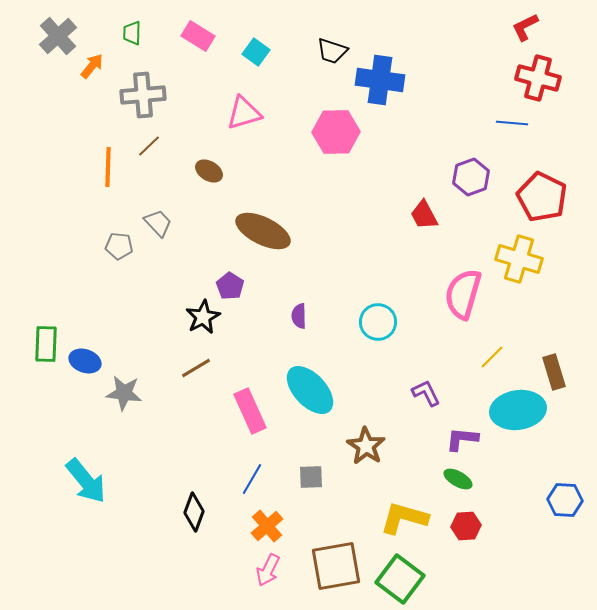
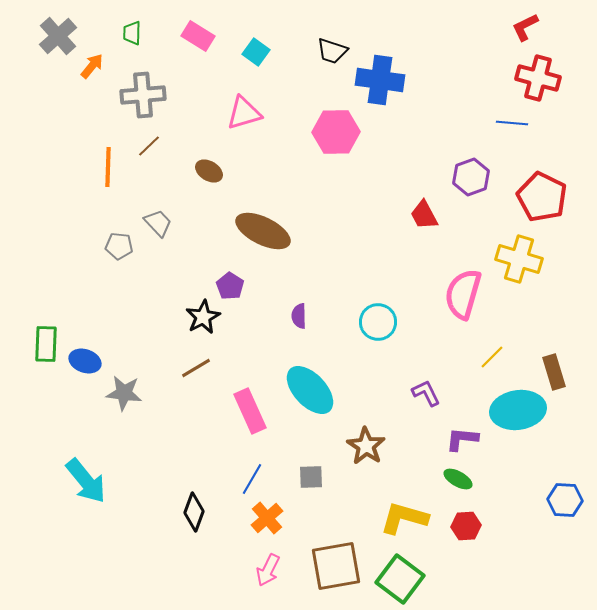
orange cross at (267, 526): moved 8 px up
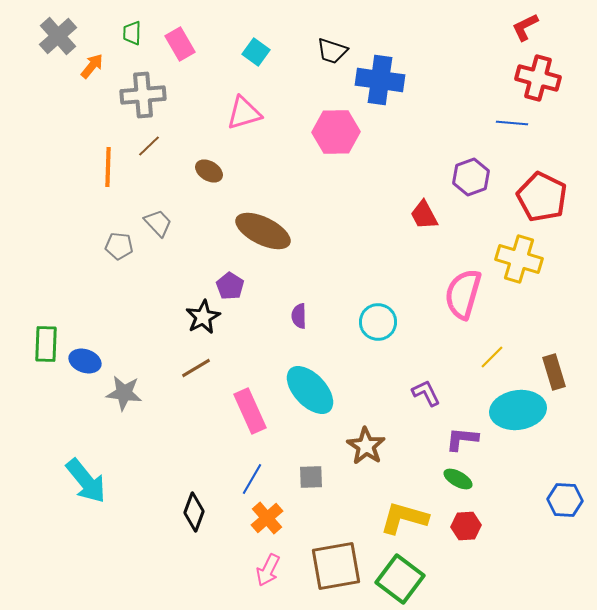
pink rectangle at (198, 36): moved 18 px left, 8 px down; rotated 28 degrees clockwise
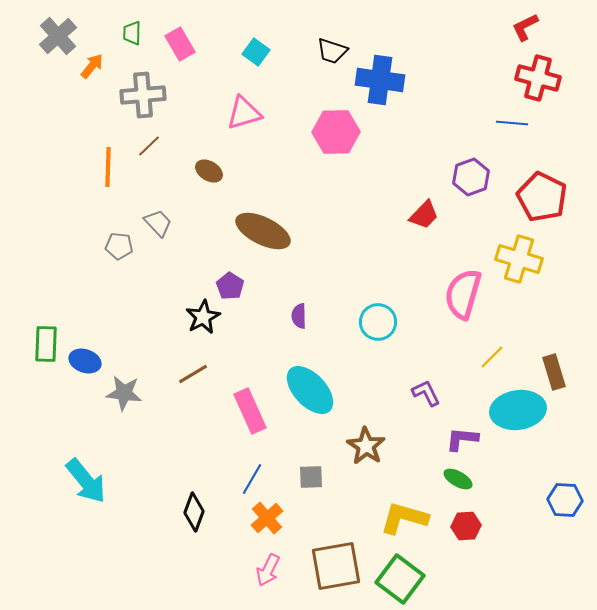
red trapezoid at (424, 215): rotated 108 degrees counterclockwise
brown line at (196, 368): moved 3 px left, 6 px down
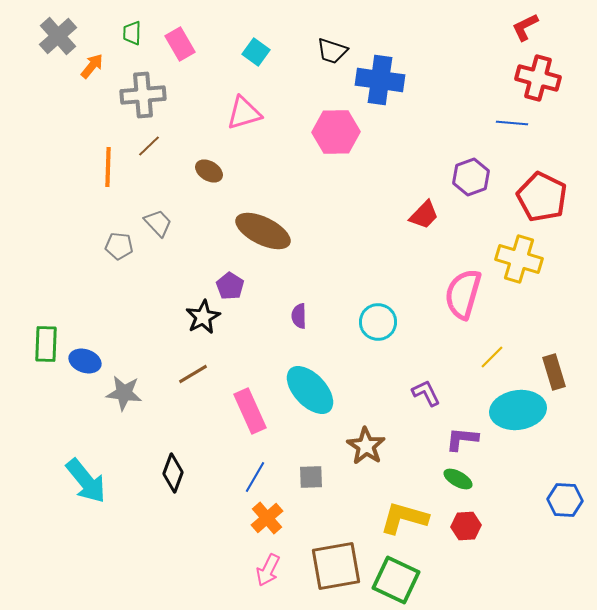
blue line at (252, 479): moved 3 px right, 2 px up
black diamond at (194, 512): moved 21 px left, 39 px up
green square at (400, 579): moved 4 px left, 1 px down; rotated 12 degrees counterclockwise
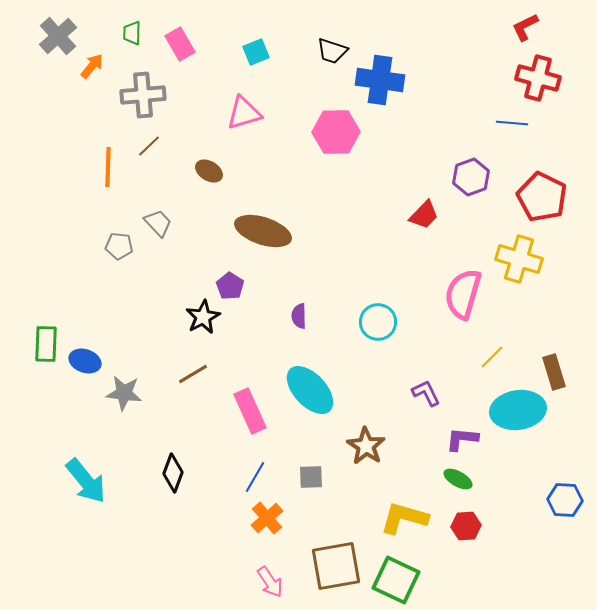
cyan square at (256, 52): rotated 32 degrees clockwise
brown ellipse at (263, 231): rotated 8 degrees counterclockwise
pink arrow at (268, 570): moved 2 px right, 12 px down; rotated 60 degrees counterclockwise
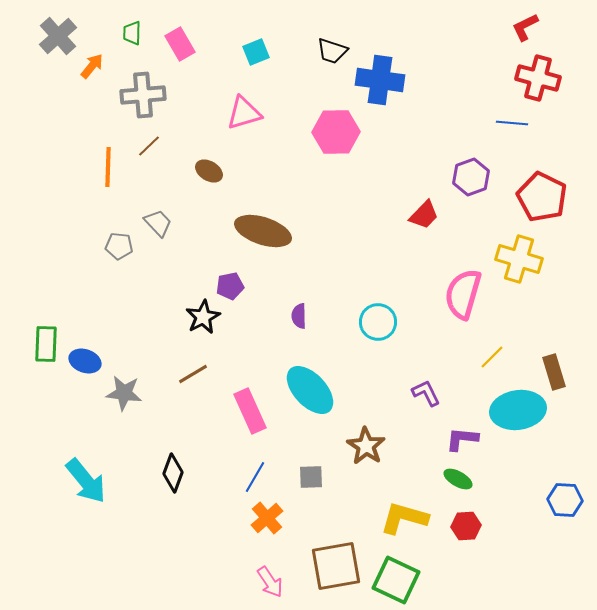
purple pentagon at (230, 286): rotated 28 degrees clockwise
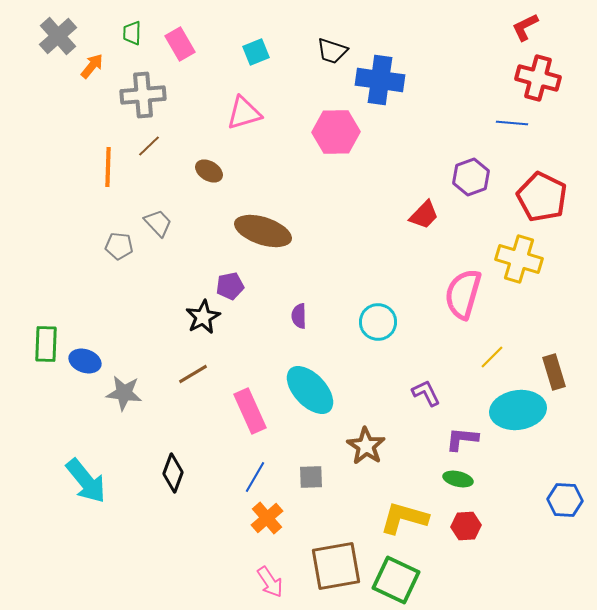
green ellipse at (458, 479): rotated 16 degrees counterclockwise
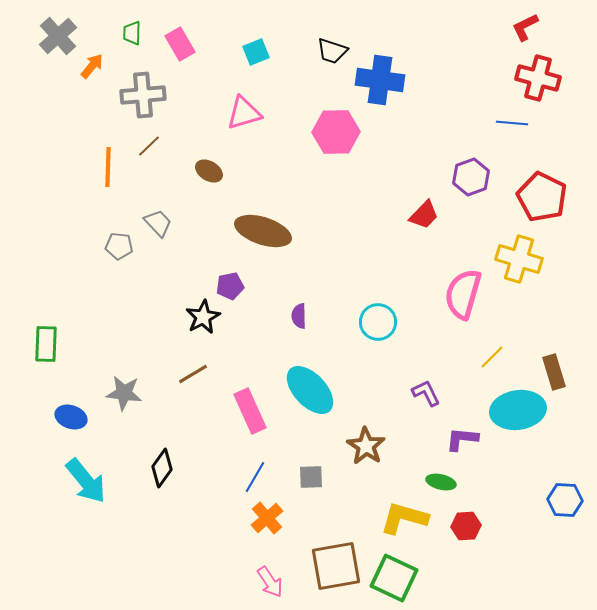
blue ellipse at (85, 361): moved 14 px left, 56 px down
black diamond at (173, 473): moved 11 px left, 5 px up; rotated 15 degrees clockwise
green ellipse at (458, 479): moved 17 px left, 3 px down
green square at (396, 580): moved 2 px left, 2 px up
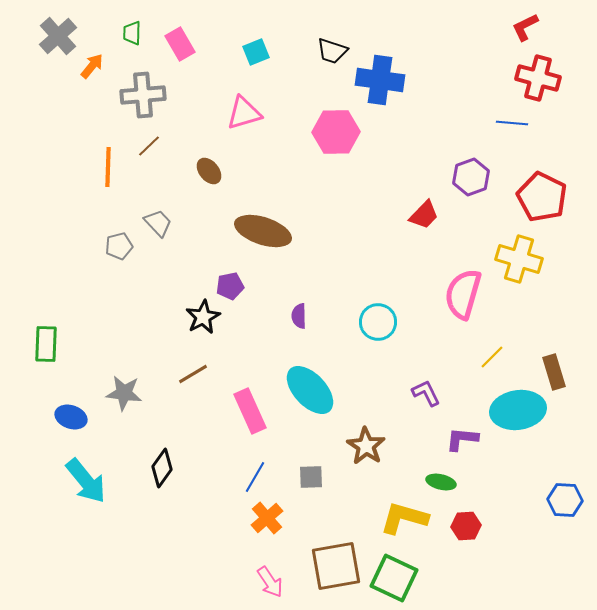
brown ellipse at (209, 171): rotated 20 degrees clockwise
gray pentagon at (119, 246): rotated 20 degrees counterclockwise
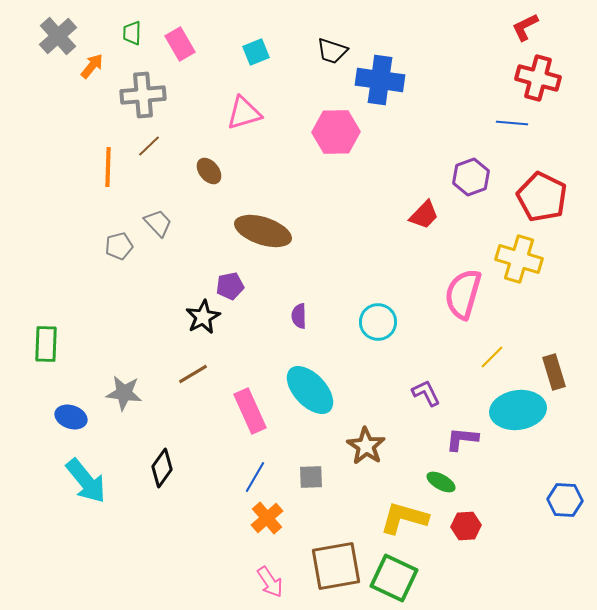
green ellipse at (441, 482): rotated 16 degrees clockwise
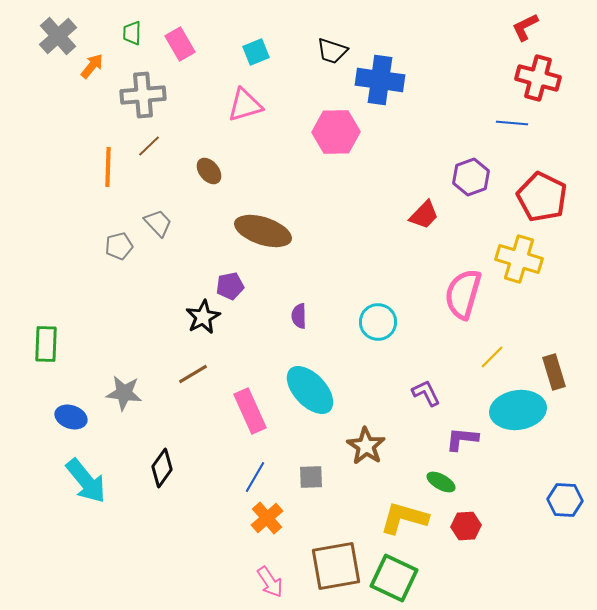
pink triangle at (244, 113): moved 1 px right, 8 px up
